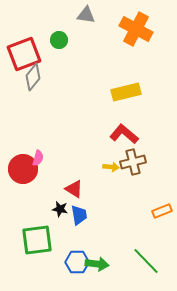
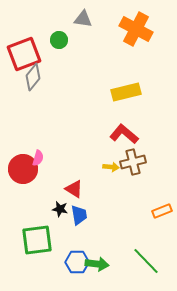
gray triangle: moved 3 px left, 4 px down
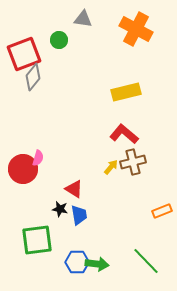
yellow arrow: rotated 56 degrees counterclockwise
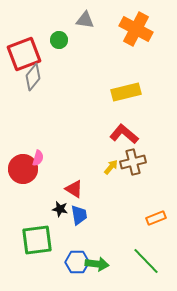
gray triangle: moved 2 px right, 1 px down
orange rectangle: moved 6 px left, 7 px down
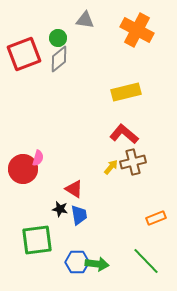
orange cross: moved 1 px right, 1 px down
green circle: moved 1 px left, 2 px up
gray diamond: moved 26 px right, 18 px up; rotated 12 degrees clockwise
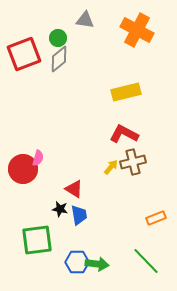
red L-shape: rotated 12 degrees counterclockwise
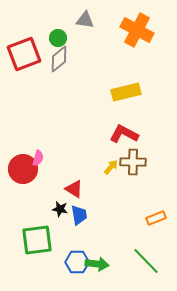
brown cross: rotated 15 degrees clockwise
